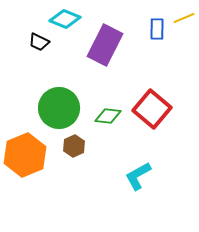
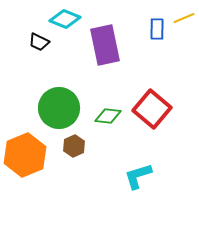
purple rectangle: rotated 39 degrees counterclockwise
cyan L-shape: rotated 12 degrees clockwise
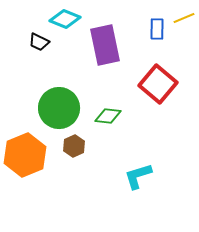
red square: moved 6 px right, 25 px up
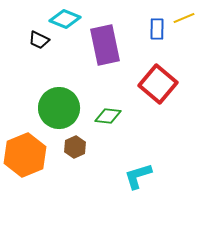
black trapezoid: moved 2 px up
brown hexagon: moved 1 px right, 1 px down
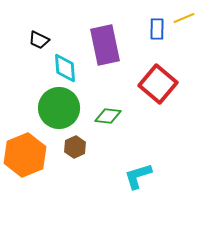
cyan diamond: moved 49 px down; rotated 64 degrees clockwise
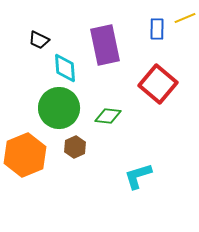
yellow line: moved 1 px right
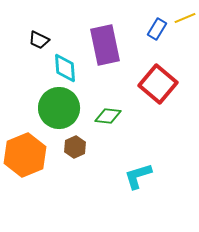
blue rectangle: rotated 30 degrees clockwise
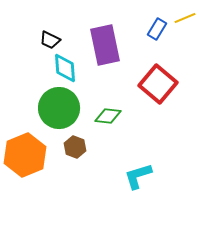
black trapezoid: moved 11 px right
brown hexagon: rotated 15 degrees counterclockwise
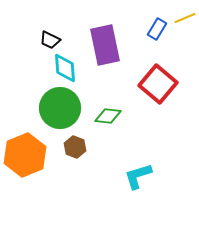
green circle: moved 1 px right
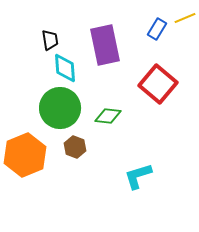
black trapezoid: rotated 125 degrees counterclockwise
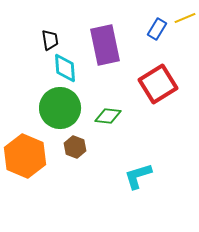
red square: rotated 18 degrees clockwise
orange hexagon: moved 1 px down; rotated 15 degrees counterclockwise
